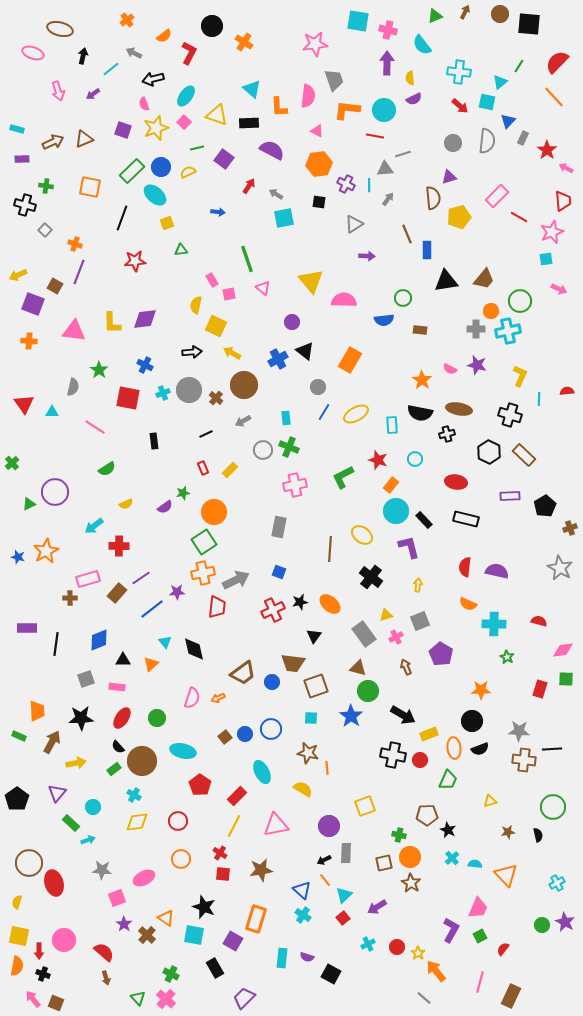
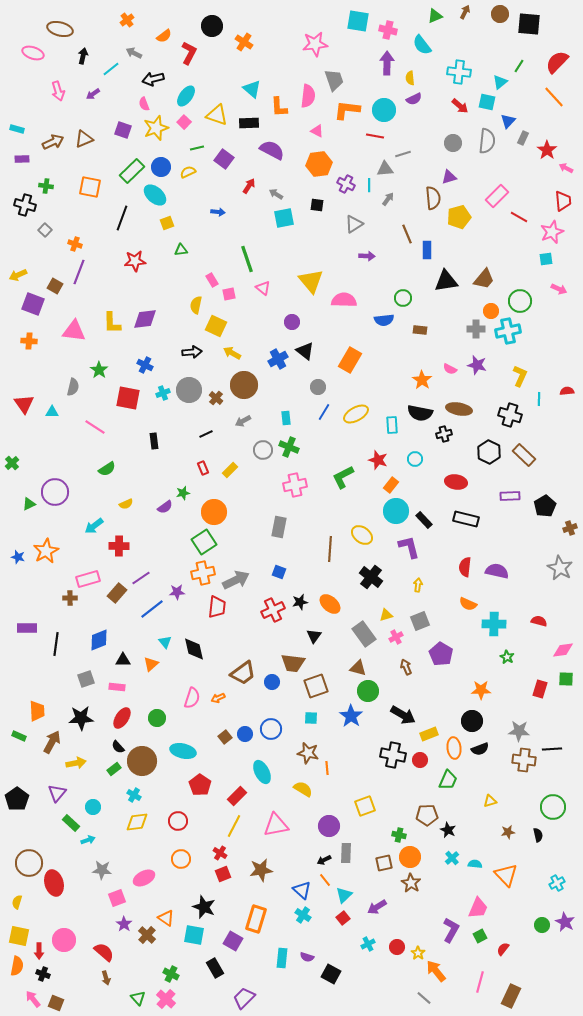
black square at (319, 202): moved 2 px left, 3 px down
black cross at (447, 434): moved 3 px left
red square at (223, 874): rotated 28 degrees counterclockwise
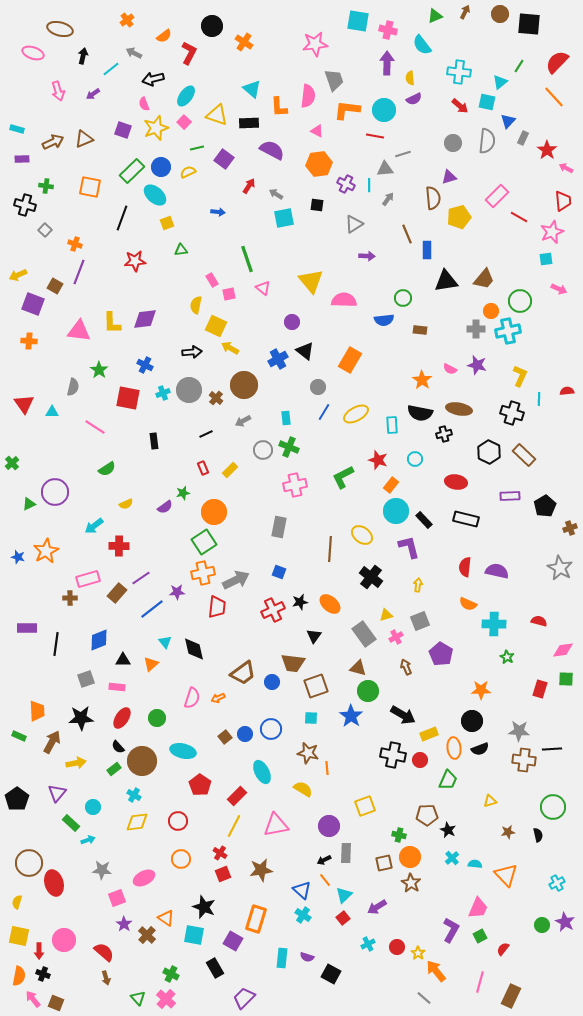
pink triangle at (74, 331): moved 5 px right
yellow arrow at (232, 353): moved 2 px left, 5 px up
black cross at (510, 415): moved 2 px right, 2 px up
orange semicircle at (17, 966): moved 2 px right, 10 px down
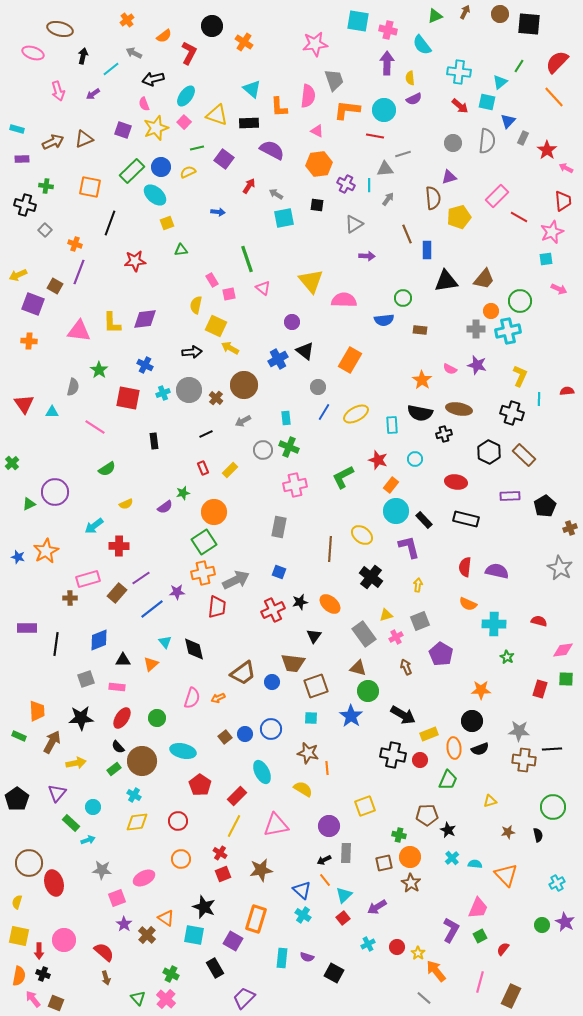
black line at (122, 218): moved 12 px left, 5 px down
black square at (331, 974): moved 3 px right, 1 px up
